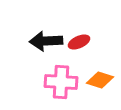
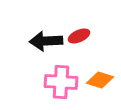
red ellipse: moved 6 px up
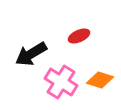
black arrow: moved 15 px left, 13 px down; rotated 28 degrees counterclockwise
pink cross: rotated 28 degrees clockwise
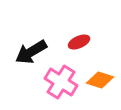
red ellipse: moved 6 px down
black arrow: moved 2 px up
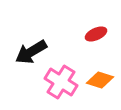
red ellipse: moved 17 px right, 8 px up
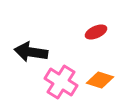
red ellipse: moved 2 px up
black arrow: rotated 40 degrees clockwise
